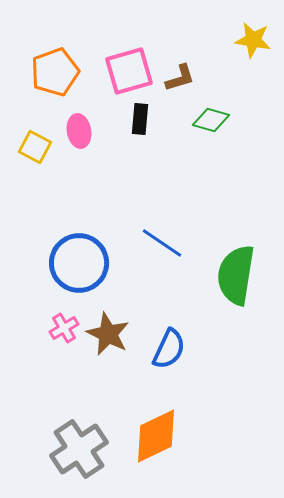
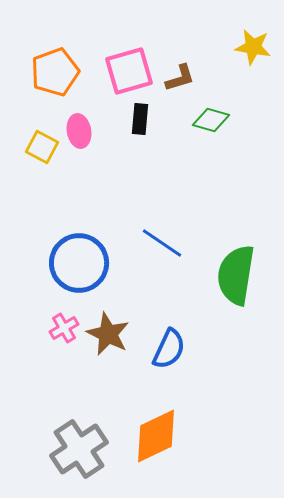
yellow star: moved 7 px down
yellow square: moved 7 px right
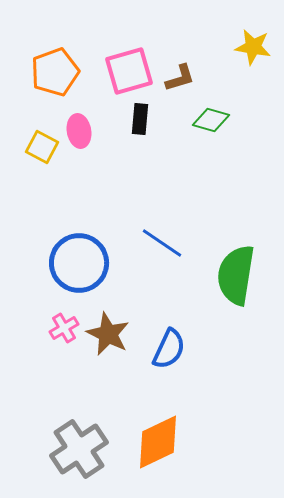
orange diamond: moved 2 px right, 6 px down
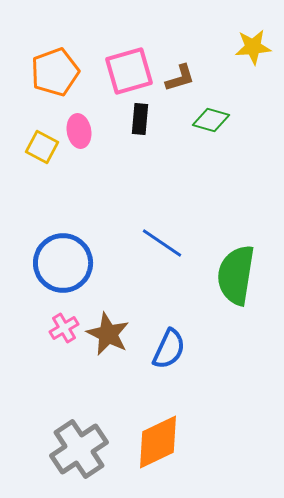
yellow star: rotated 15 degrees counterclockwise
blue circle: moved 16 px left
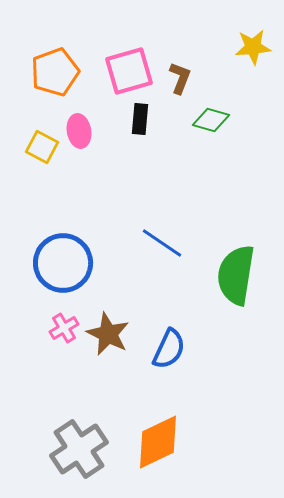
brown L-shape: rotated 52 degrees counterclockwise
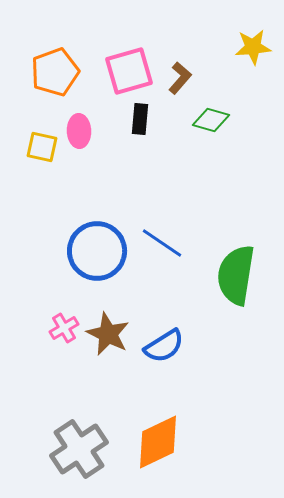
brown L-shape: rotated 20 degrees clockwise
pink ellipse: rotated 8 degrees clockwise
yellow square: rotated 16 degrees counterclockwise
blue circle: moved 34 px right, 12 px up
blue semicircle: moved 5 px left, 3 px up; rotated 33 degrees clockwise
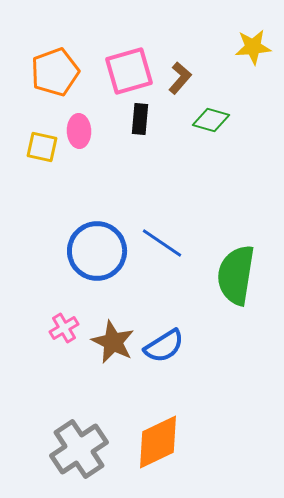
brown star: moved 5 px right, 8 px down
